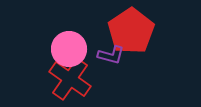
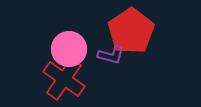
red cross: moved 6 px left
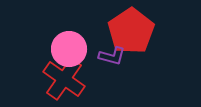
purple L-shape: moved 1 px right, 1 px down
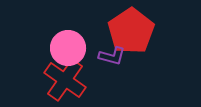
pink circle: moved 1 px left, 1 px up
red cross: moved 1 px right, 1 px down
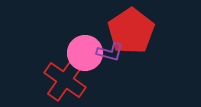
pink circle: moved 17 px right, 5 px down
purple L-shape: moved 2 px left, 4 px up
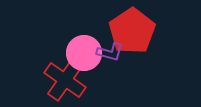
red pentagon: moved 1 px right
pink circle: moved 1 px left
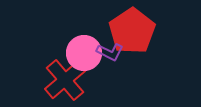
purple L-shape: rotated 12 degrees clockwise
red cross: rotated 15 degrees clockwise
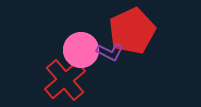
red pentagon: rotated 9 degrees clockwise
pink circle: moved 3 px left, 3 px up
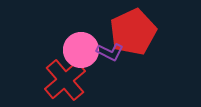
red pentagon: moved 1 px right, 1 px down
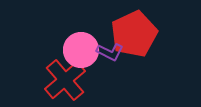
red pentagon: moved 1 px right, 2 px down
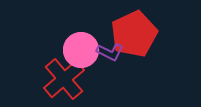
red cross: moved 1 px left, 1 px up
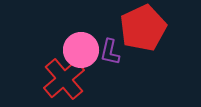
red pentagon: moved 9 px right, 6 px up
purple L-shape: rotated 76 degrees clockwise
